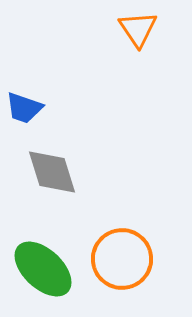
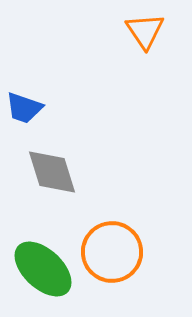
orange triangle: moved 7 px right, 2 px down
orange circle: moved 10 px left, 7 px up
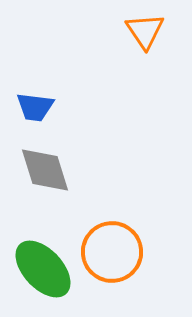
blue trapezoid: moved 11 px right, 1 px up; rotated 12 degrees counterclockwise
gray diamond: moved 7 px left, 2 px up
green ellipse: rotated 4 degrees clockwise
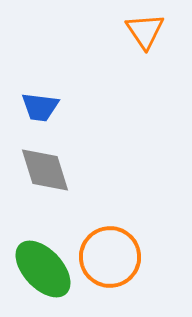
blue trapezoid: moved 5 px right
orange circle: moved 2 px left, 5 px down
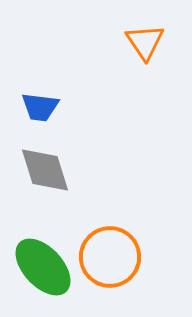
orange triangle: moved 11 px down
green ellipse: moved 2 px up
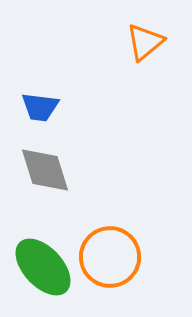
orange triangle: rotated 24 degrees clockwise
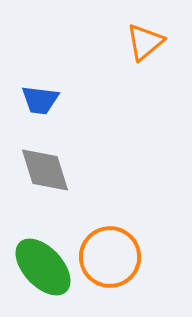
blue trapezoid: moved 7 px up
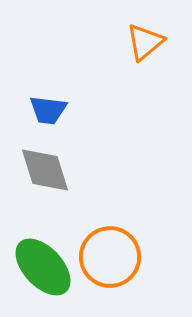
blue trapezoid: moved 8 px right, 10 px down
